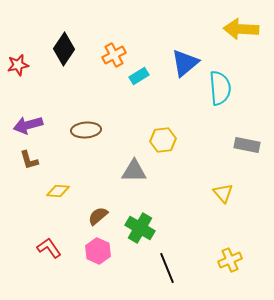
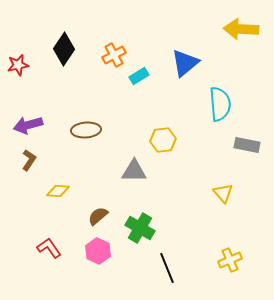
cyan semicircle: moved 16 px down
brown L-shape: rotated 130 degrees counterclockwise
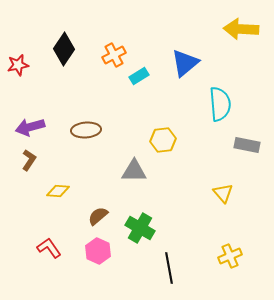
purple arrow: moved 2 px right, 2 px down
yellow cross: moved 4 px up
black line: moved 2 px right; rotated 12 degrees clockwise
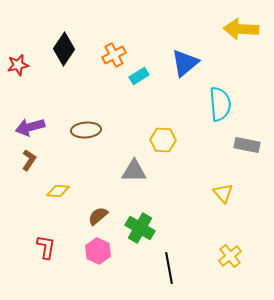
yellow hexagon: rotated 10 degrees clockwise
red L-shape: moved 3 px left, 1 px up; rotated 45 degrees clockwise
yellow cross: rotated 15 degrees counterclockwise
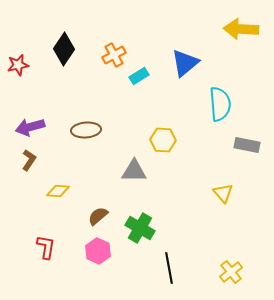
yellow cross: moved 1 px right, 16 px down
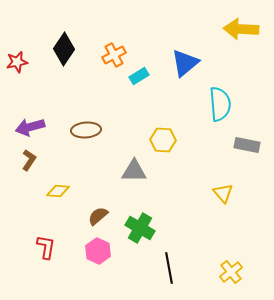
red star: moved 1 px left, 3 px up
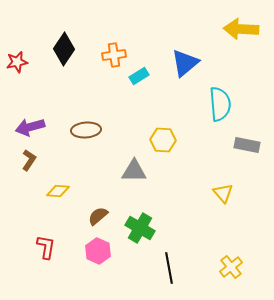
orange cross: rotated 20 degrees clockwise
yellow cross: moved 5 px up
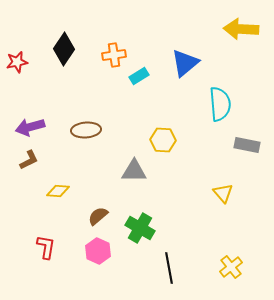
brown L-shape: rotated 30 degrees clockwise
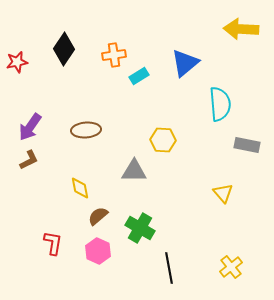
purple arrow: rotated 40 degrees counterclockwise
yellow diamond: moved 22 px right, 3 px up; rotated 75 degrees clockwise
red L-shape: moved 7 px right, 4 px up
